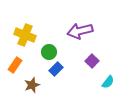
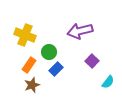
orange rectangle: moved 14 px right
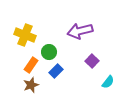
orange rectangle: moved 2 px right
blue rectangle: moved 2 px down
brown star: moved 1 px left
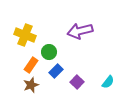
purple square: moved 15 px left, 21 px down
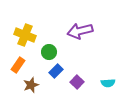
orange rectangle: moved 13 px left
cyan semicircle: moved 1 px down; rotated 48 degrees clockwise
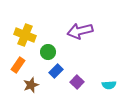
green circle: moved 1 px left
cyan semicircle: moved 1 px right, 2 px down
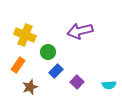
brown star: moved 1 px left, 2 px down
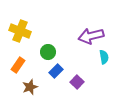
purple arrow: moved 11 px right, 5 px down
yellow cross: moved 5 px left, 4 px up
cyan semicircle: moved 5 px left, 28 px up; rotated 96 degrees counterclockwise
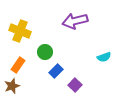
purple arrow: moved 16 px left, 15 px up
green circle: moved 3 px left
cyan semicircle: rotated 80 degrees clockwise
purple square: moved 2 px left, 3 px down
brown star: moved 18 px left, 1 px up
